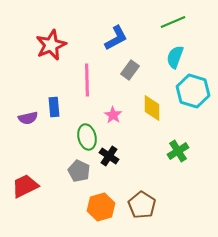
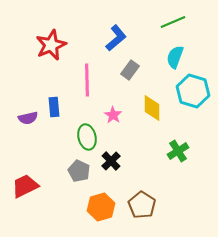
blue L-shape: rotated 12 degrees counterclockwise
black cross: moved 2 px right, 5 px down; rotated 12 degrees clockwise
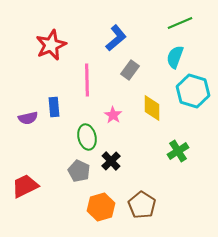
green line: moved 7 px right, 1 px down
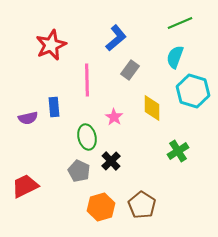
pink star: moved 1 px right, 2 px down
